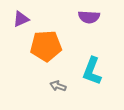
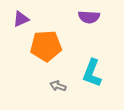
cyan L-shape: moved 2 px down
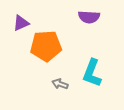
purple triangle: moved 4 px down
gray arrow: moved 2 px right, 2 px up
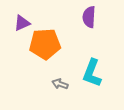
purple semicircle: rotated 90 degrees clockwise
purple triangle: moved 1 px right
orange pentagon: moved 1 px left, 2 px up
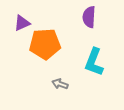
cyan L-shape: moved 2 px right, 11 px up
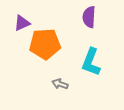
cyan L-shape: moved 3 px left
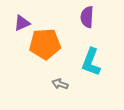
purple semicircle: moved 2 px left
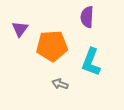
purple triangle: moved 2 px left, 6 px down; rotated 30 degrees counterclockwise
orange pentagon: moved 7 px right, 2 px down
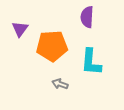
cyan L-shape: rotated 16 degrees counterclockwise
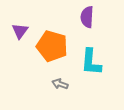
purple triangle: moved 2 px down
orange pentagon: rotated 20 degrees clockwise
